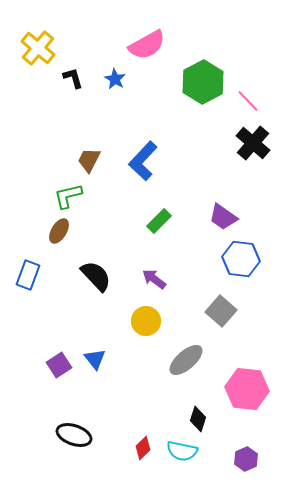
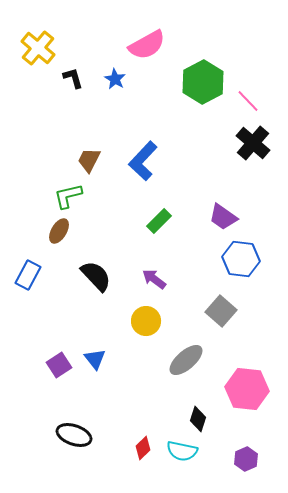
blue rectangle: rotated 8 degrees clockwise
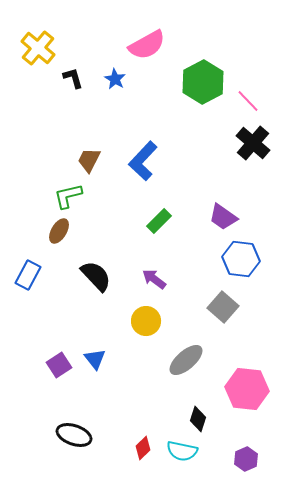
gray square: moved 2 px right, 4 px up
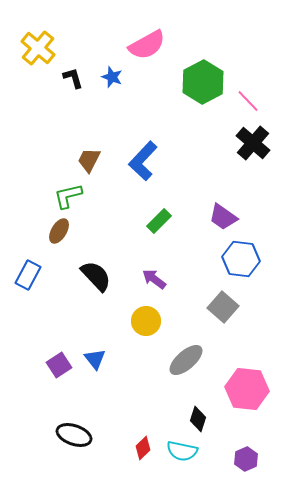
blue star: moved 3 px left, 2 px up; rotated 10 degrees counterclockwise
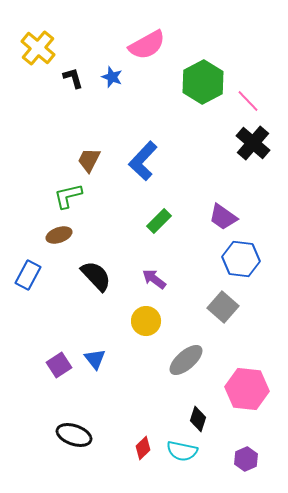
brown ellipse: moved 4 px down; rotated 40 degrees clockwise
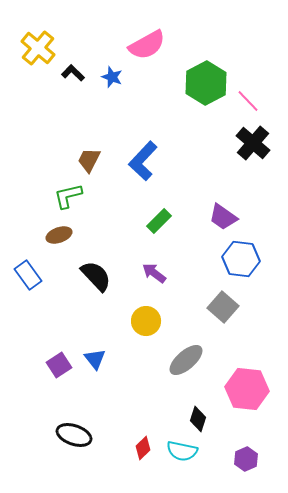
black L-shape: moved 5 px up; rotated 30 degrees counterclockwise
green hexagon: moved 3 px right, 1 px down
blue rectangle: rotated 64 degrees counterclockwise
purple arrow: moved 6 px up
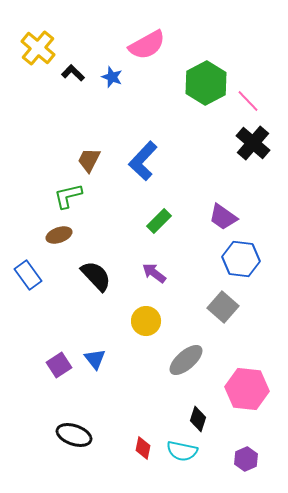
red diamond: rotated 35 degrees counterclockwise
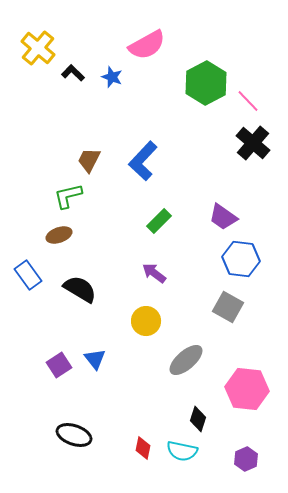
black semicircle: moved 16 px left, 13 px down; rotated 16 degrees counterclockwise
gray square: moved 5 px right; rotated 12 degrees counterclockwise
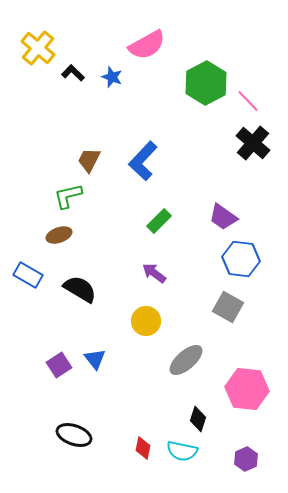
blue rectangle: rotated 24 degrees counterclockwise
